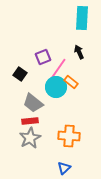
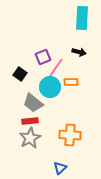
black arrow: rotated 128 degrees clockwise
pink line: moved 3 px left
orange rectangle: rotated 40 degrees counterclockwise
cyan circle: moved 6 px left
orange cross: moved 1 px right, 1 px up
blue triangle: moved 4 px left
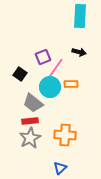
cyan rectangle: moved 2 px left, 2 px up
orange rectangle: moved 2 px down
orange cross: moved 5 px left
